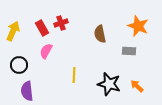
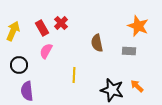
red cross: rotated 24 degrees counterclockwise
brown semicircle: moved 3 px left, 9 px down
black star: moved 3 px right, 6 px down
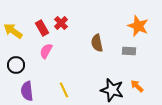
yellow arrow: rotated 78 degrees counterclockwise
black circle: moved 3 px left
yellow line: moved 10 px left, 15 px down; rotated 28 degrees counterclockwise
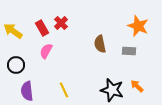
brown semicircle: moved 3 px right, 1 px down
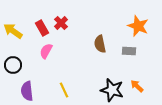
black circle: moved 3 px left
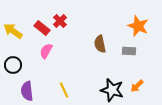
red cross: moved 1 px left, 2 px up
red rectangle: rotated 21 degrees counterclockwise
orange arrow: rotated 88 degrees counterclockwise
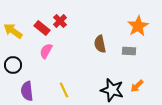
orange star: rotated 20 degrees clockwise
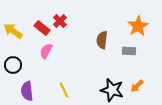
brown semicircle: moved 2 px right, 4 px up; rotated 18 degrees clockwise
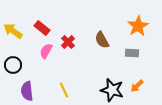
red cross: moved 8 px right, 21 px down
brown semicircle: rotated 36 degrees counterclockwise
gray rectangle: moved 3 px right, 2 px down
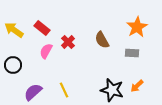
orange star: moved 1 px left, 1 px down
yellow arrow: moved 1 px right, 1 px up
purple semicircle: moved 6 px right, 1 px down; rotated 54 degrees clockwise
